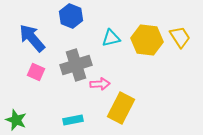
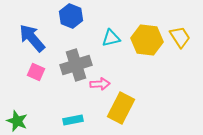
green star: moved 1 px right, 1 px down
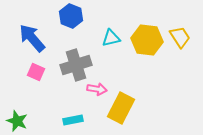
pink arrow: moved 3 px left, 5 px down; rotated 12 degrees clockwise
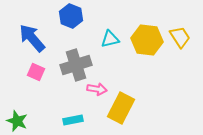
cyan triangle: moved 1 px left, 1 px down
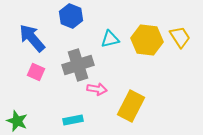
gray cross: moved 2 px right
yellow rectangle: moved 10 px right, 2 px up
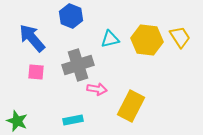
pink square: rotated 18 degrees counterclockwise
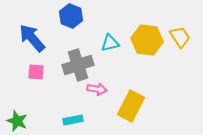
cyan triangle: moved 4 px down
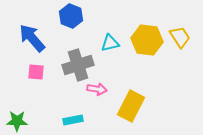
green star: rotated 20 degrees counterclockwise
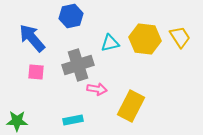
blue hexagon: rotated 25 degrees clockwise
yellow hexagon: moved 2 px left, 1 px up
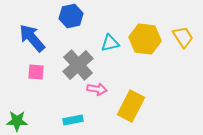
yellow trapezoid: moved 3 px right
gray cross: rotated 24 degrees counterclockwise
